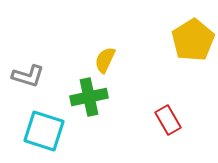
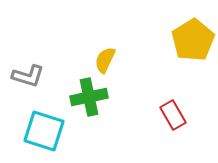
red rectangle: moved 5 px right, 5 px up
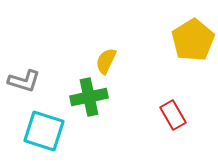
yellow semicircle: moved 1 px right, 1 px down
gray L-shape: moved 4 px left, 5 px down
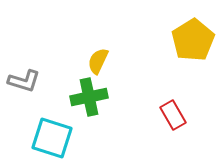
yellow semicircle: moved 8 px left
cyan square: moved 8 px right, 7 px down
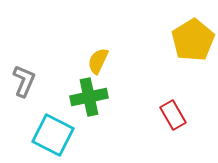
gray L-shape: rotated 84 degrees counterclockwise
cyan square: moved 1 px right, 3 px up; rotated 9 degrees clockwise
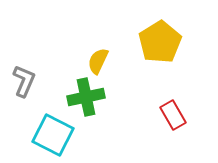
yellow pentagon: moved 33 px left, 2 px down
green cross: moved 3 px left
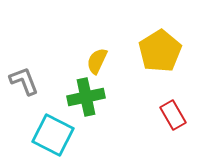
yellow pentagon: moved 9 px down
yellow semicircle: moved 1 px left
gray L-shape: rotated 44 degrees counterclockwise
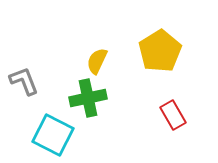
green cross: moved 2 px right, 1 px down
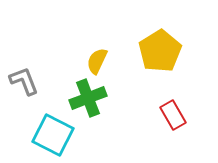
green cross: rotated 9 degrees counterclockwise
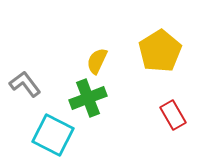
gray L-shape: moved 1 px right, 3 px down; rotated 16 degrees counterclockwise
